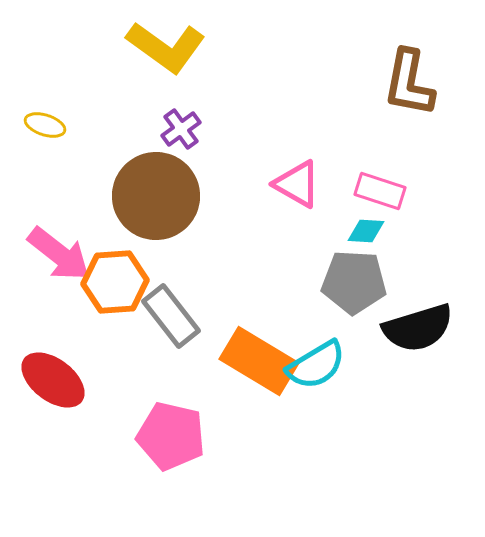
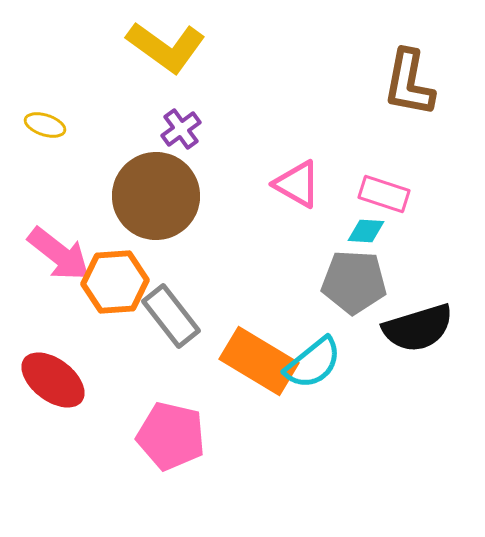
pink rectangle: moved 4 px right, 3 px down
cyan semicircle: moved 3 px left, 2 px up; rotated 8 degrees counterclockwise
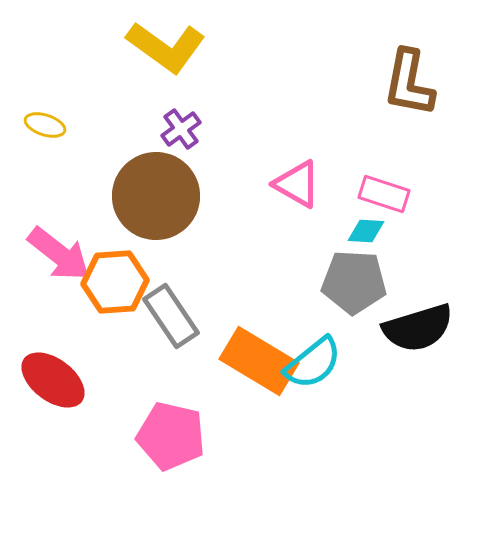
gray rectangle: rotated 4 degrees clockwise
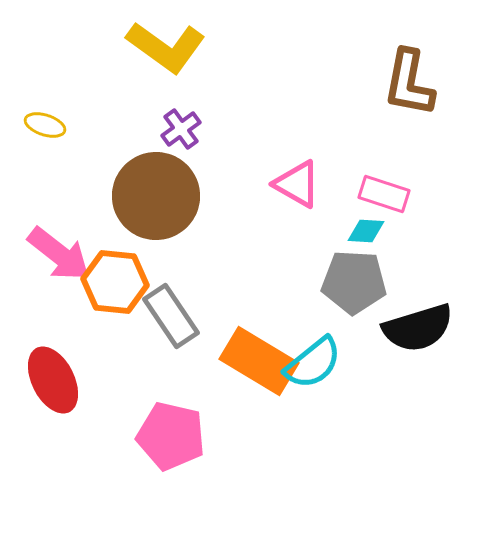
orange hexagon: rotated 10 degrees clockwise
red ellipse: rotated 26 degrees clockwise
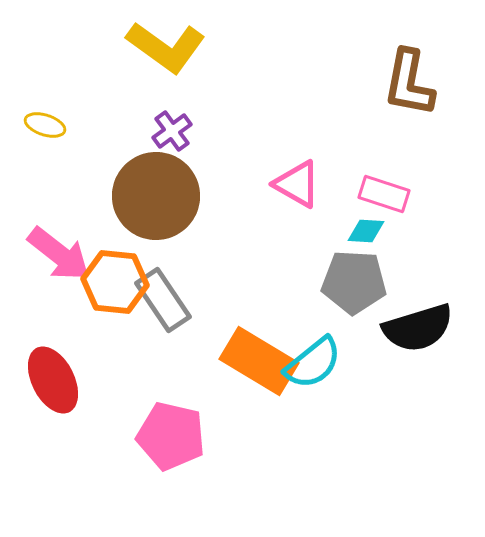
purple cross: moved 9 px left, 2 px down
gray rectangle: moved 8 px left, 16 px up
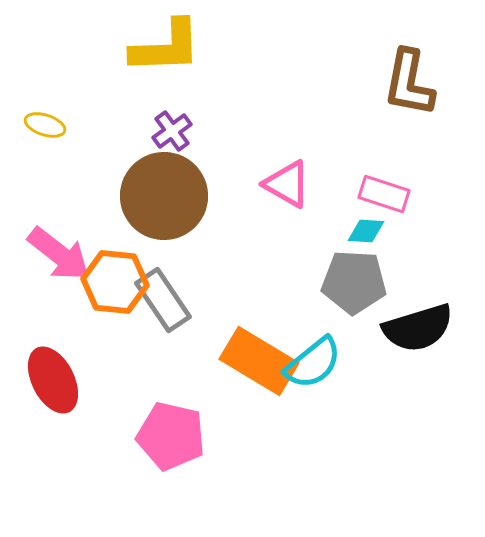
yellow L-shape: rotated 38 degrees counterclockwise
pink triangle: moved 10 px left
brown circle: moved 8 px right
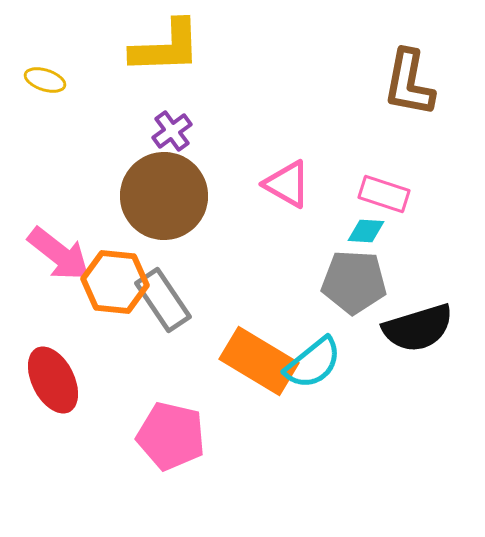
yellow ellipse: moved 45 px up
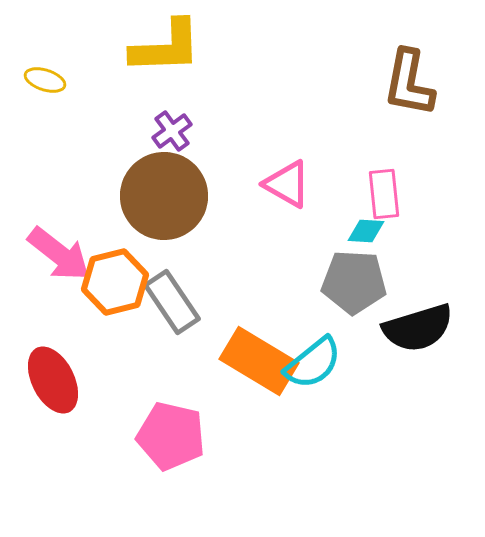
pink rectangle: rotated 66 degrees clockwise
orange hexagon: rotated 20 degrees counterclockwise
gray rectangle: moved 9 px right, 2 px down
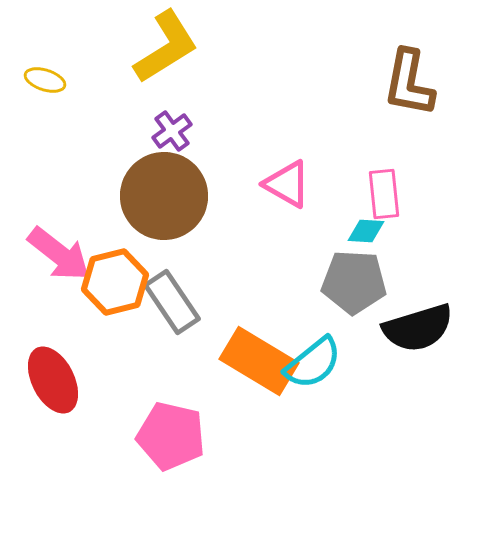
yellow L-shape: rotated 30 degrees counterclockwise
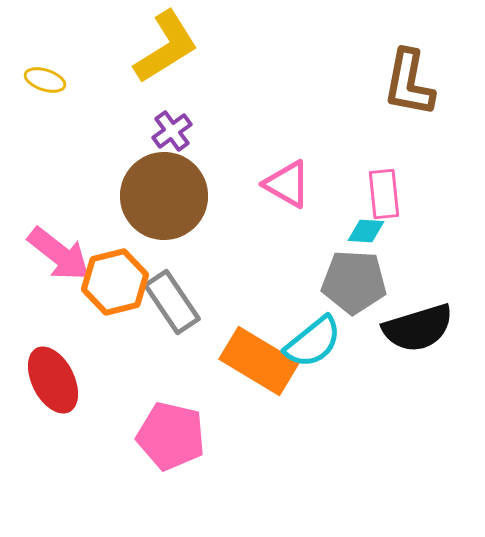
cyan semicircle: moved 21 px up
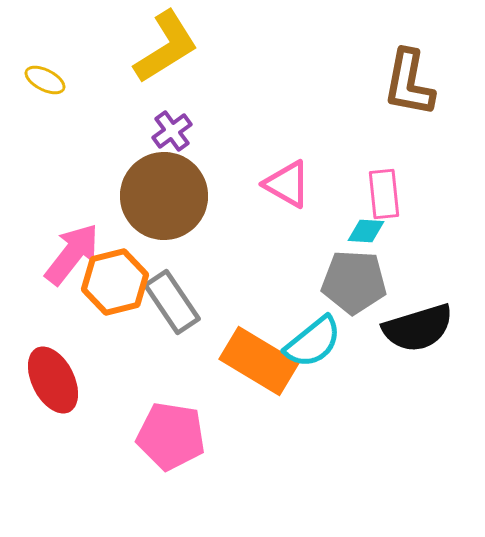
yellow ellipse: rotated 9 degrees clockwise
pink arrow: moved 13 px right; rotated 90 degrees counterclockwise
pink pentagon: rotated 4 degrees counterclockwise
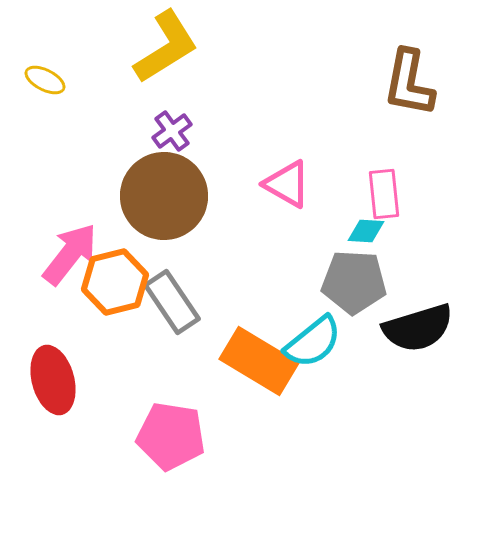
pink arrow: moved 2 px left
red ellipse: rotated 12 degrees clockwise
